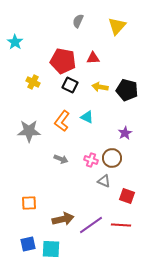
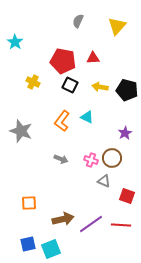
gray star: moved 8 px left; rotated 20 degrees clockwise
purple line: moved 1 px up
cyan square: rotated 24 degrees counterclockwise
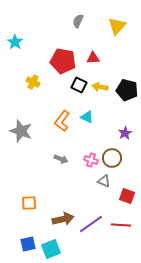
black square: moved 9 px right
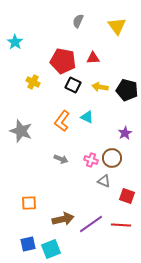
yellow triangle: rotated 18 degrees counterclockwise
black square: moved 6 px left
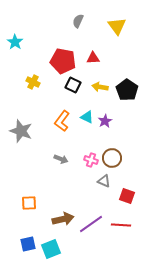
black pentagon: rotated 20 degrees clockwise
purple star: moved 20 px left, 12 px up
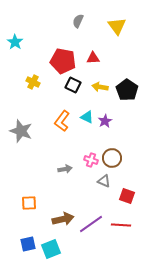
gray arrow: moved 4 px right, 10 px down; rotated 32 degrees counterclockwise
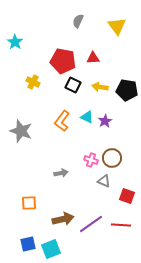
black pentagon: rotated 25 degrees counterclockwise
gray arrow: moved 4 px left, 4 px down
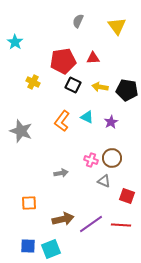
red pentagon: rotated 20 degrees counterclockwise
purple star: moved 6 px right, 1 px down
blue square: moved 2 px down; rotated 14 degrees clockwise
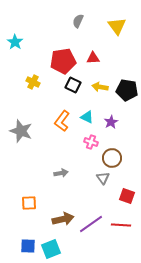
pink cross: moved 18 px up
gray triangle: moved 1 px left, 3 px up; rotated 32 degrees clockwise
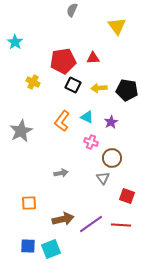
gray semicircle: moved 6 px left, 11 px up
yellow arrow: moved 1 px left, 1 px down; rotated 14 degrees counterclockwise
gray star: rotated 25 degrees clockwise
